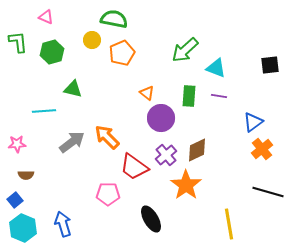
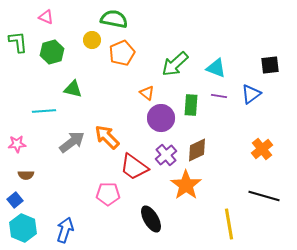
green arrow: moved 10 px left, 14 px down
green rectangle: moved 2 px right, 9 px down
blue triangle: moved 2 px left, 28 px up
black line: moved 4 px left, 4 px down
blue arrow: moved 2 px right, 6 px down; rotated 35 degrees clockwise
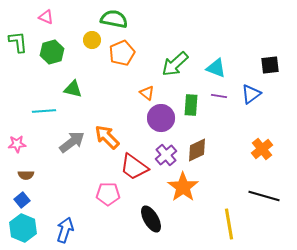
orange star: moved 3 px left, 2 px down
blue square: moved 7 px right
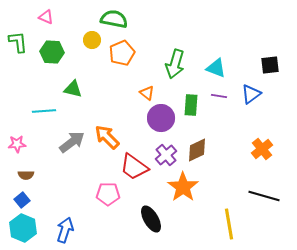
green hexagon: rotated 20 degrees clockwise
green arrow: rotated 32 degrees counterclockwise
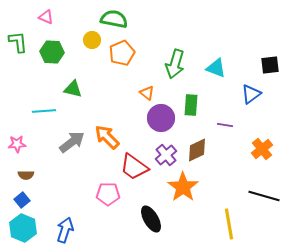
purple line: moved 6 px right, 29 px down
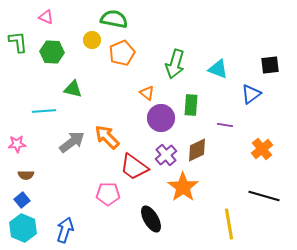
cyan triangle: moved 2 px right, 1 px down
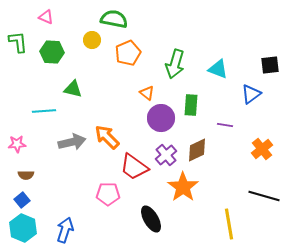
orange pentagon: moved 6 px right
gray arrow: rotated 24 degrees clockwise
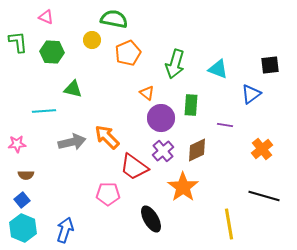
purple cross: moved 3 px left, 4 px up
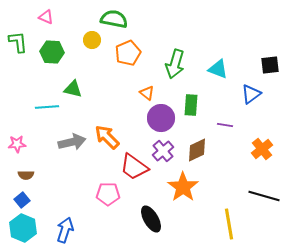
cyan line: moved 3 px right, 4 px up
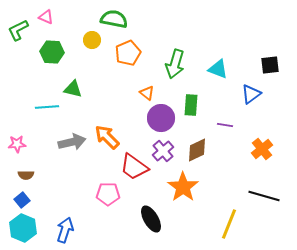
green L-shape: moved 12 px up; rotated 110 degrees counterclockwise
yellow line: rotated 32 degrees clockwise
